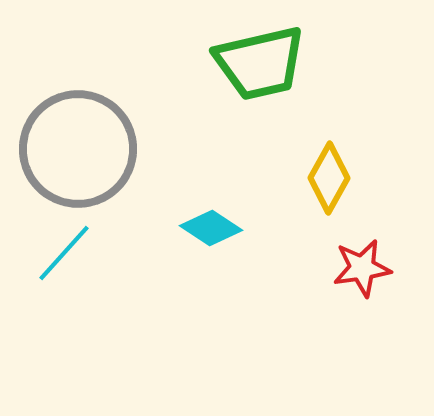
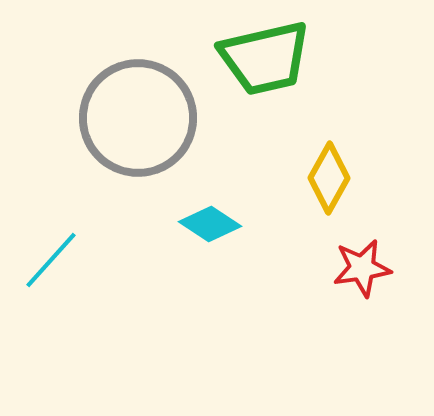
green trapezoid: moved 5 px right, 5 px up
gray circle: moved 60 px right, 31 px up
cyan diamond: moved 1 px left, 4 px up
cyan line: moved 13 px left, 7 px down
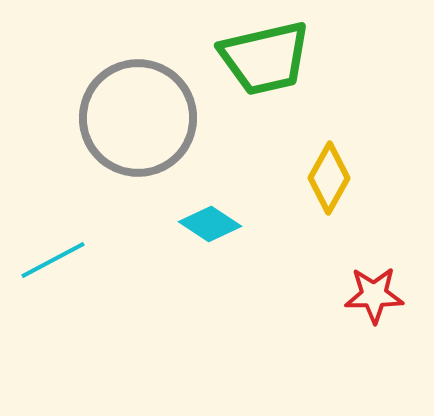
cyan line: moved 2 px right; rotated 20 degrees clockwise
red star: moved 12 px right, 27 px down; rotated 8 degrees clockwise
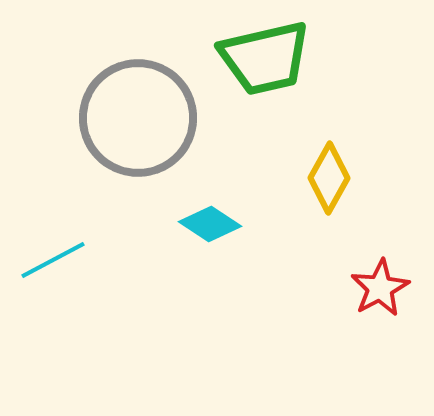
red star: moved 6 px right, 7 px up; rotated 28 degrees counterclockwise
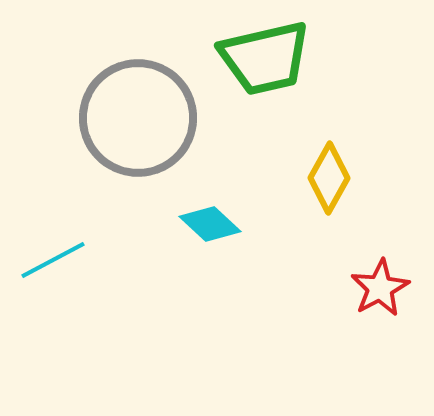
cyan diamond: rotated 10 degrees clockwise
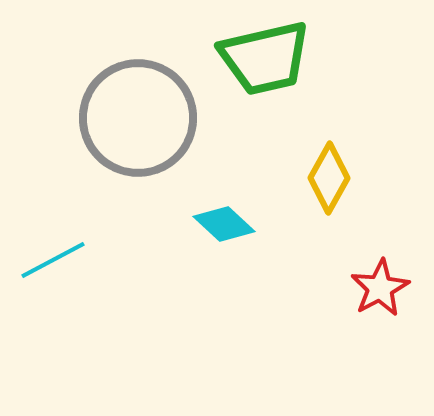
cyan diamond: moved 14 px right
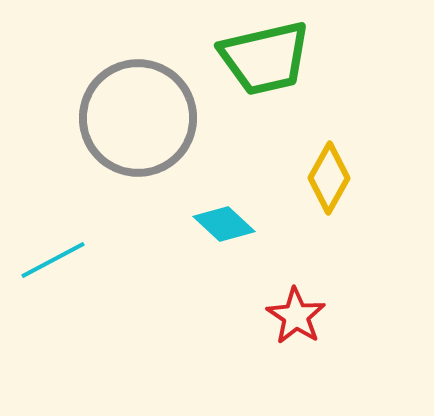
red star: moved 84 px left, 28 px down; rotated 10 degrees counterclockwise
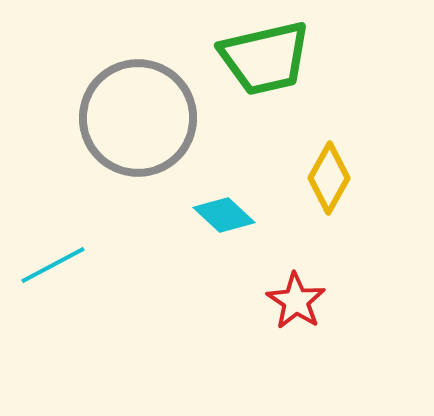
cyan diamond: moved 9 px up
cyan line: moved 5 px down
red star: moved 15 px up
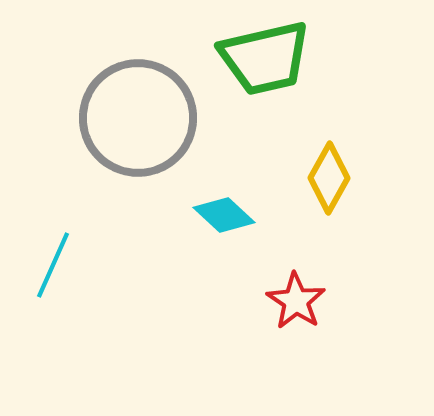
cyan line: rotated 38 degrees counterclockwise
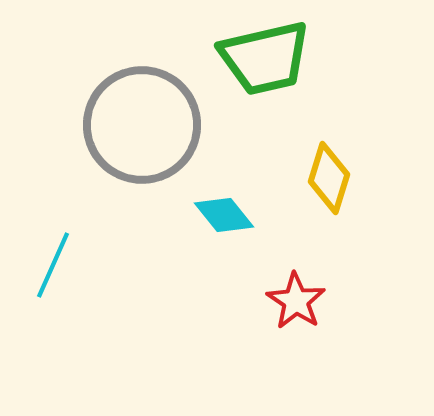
gray circle: moved 4 px right, 7 px down
yellow diamond: rotated 12 degrees counterclockwise
cyan diamond: rotated 8 degrees clockwise
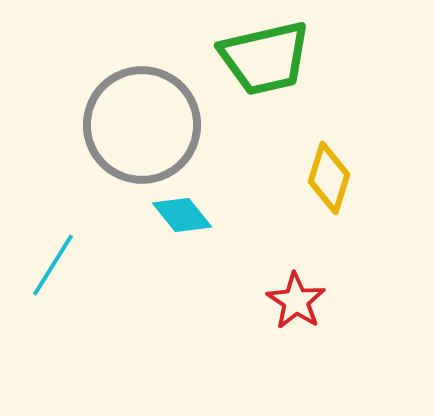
cyan diamond: moved 42 px left
cyan line: rotated 8 degrees clockwise
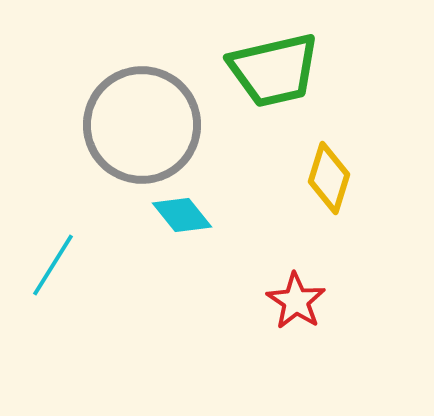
green trapezoid: moved 9 px right, 12 px down
